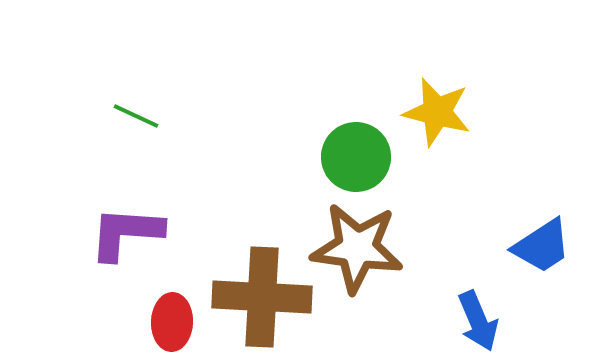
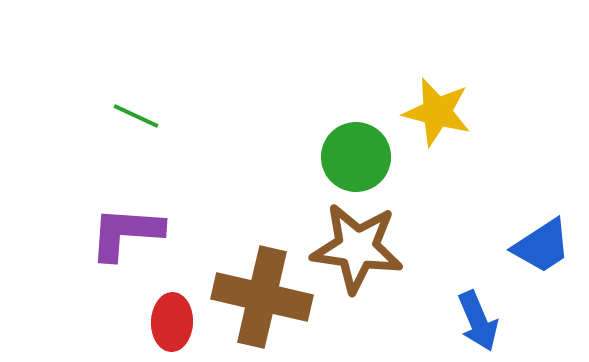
brown cross: rotated 10 degrees clockwise
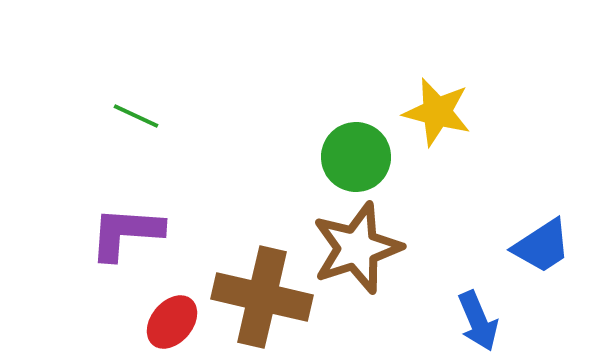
brown star: rotated 26 degrees counterclockwise
red ellipse: rotated 38 degrees clockwise
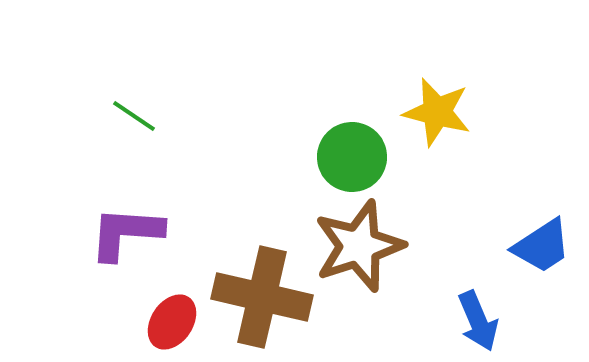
green line: moved 2 px left; rotated 9 degrees clockwise
green circle: moved 4 px left
brown star: moved 2 px right, 2 px up
red ellipse: rotated 6 degrees counterclockwise
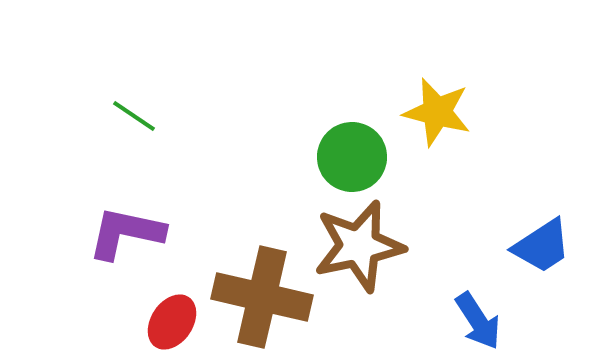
purple L-shape: rotated 8 degrees clockwise
brown star: rotated 6 degrees clockwise
blue arrow: rotated 10 degrees counterclockwise
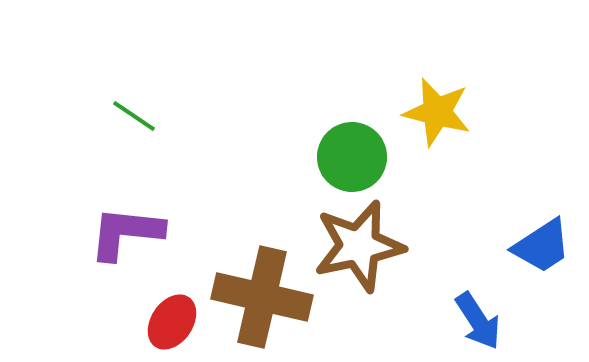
purple L-shape: rotated 6 degrees counterclockwise
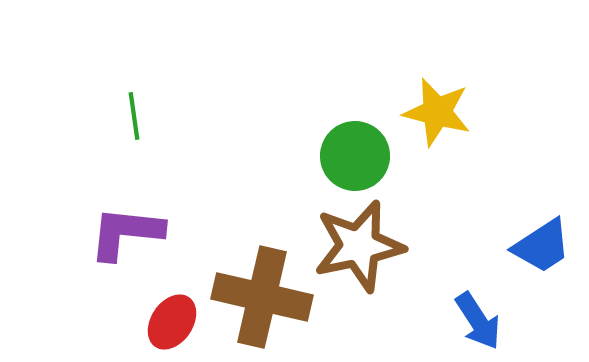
green line: rotated 48 degrees clockwise
green circle: moved 3 px right, 1 px up
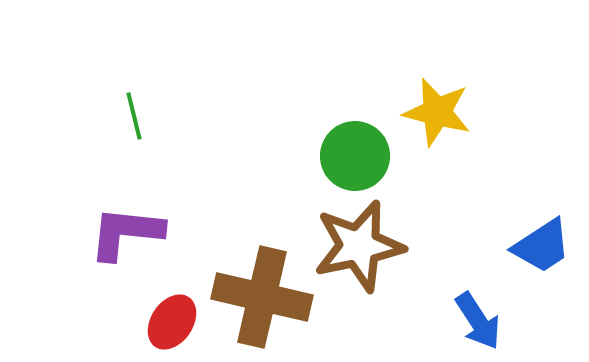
green line: rotated 6 degrees counterclockwise
